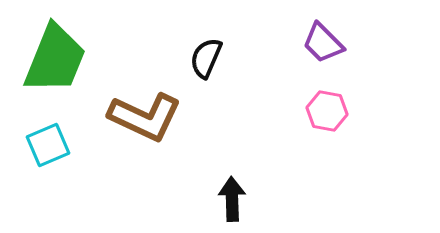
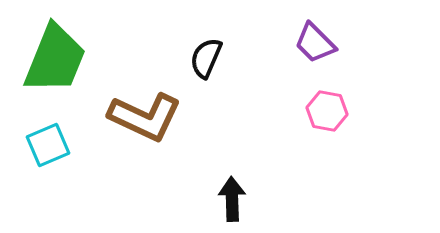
purple trapezoid: moved 8 px left
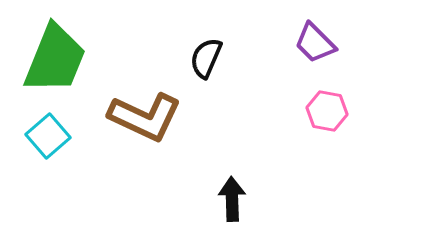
cyan square: moved 9 px up; rotated 18 degrees counterclockwise
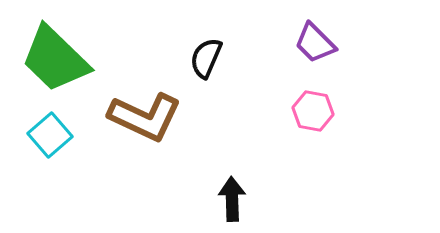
green trapezoid: rotated 112 degrees clockwise
pink hexagon: moved 14 px left
cyan square: moved 2 px right, 1 px up
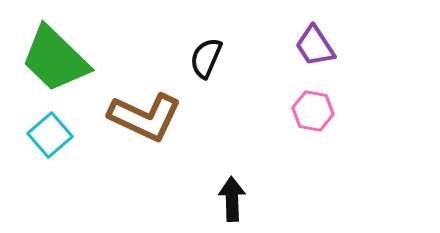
purple trapezoid: moved 3 px down; rotated 12 degrees clockwise
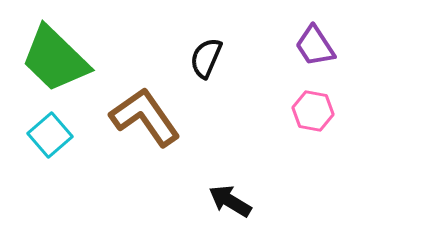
brown L-shape: rotated 150 degrees counterclockwise
black arrow: moved 2 px left, 2 px down; rotated 57 degrees counterclockwise
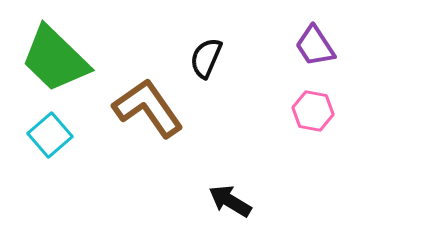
brown L-shape: moved 3 px right, 9 px up
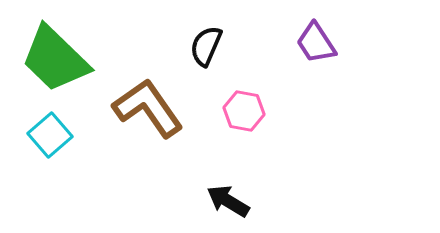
purple trapezoid: moved 1 px right, 3 px up
black semicircle: moved 12 px up
pink hexagon: moved 69 px left
black arrow: moved 2 px left
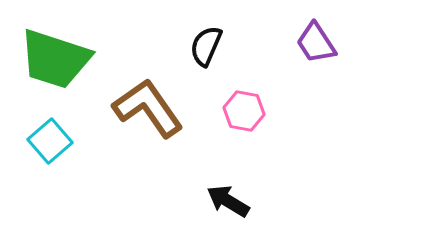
green trapezoid: rotated 26 degrees counterclockwise
cyan square: moved 6 px down
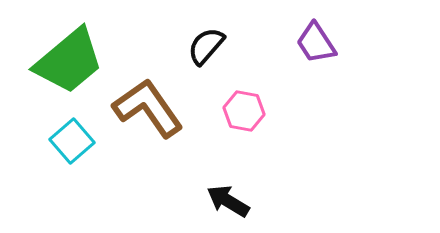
black semicircle: rotated 18 degrees clockwise
green trapezoid: moved 14 px right, 2 px down; rotated 58 degrees counterclockwise
cyan square: moved 22 px right
